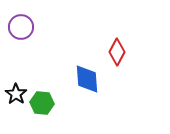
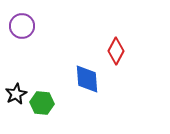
purple circle: moved 1 px right, 1 px up
red diamond: moved 1 px left, 1 px up
black star: rotated 10 degrees clockwise
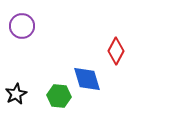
blue diamond: rotated 12 degrees counterclockwise
green hexagon: moved 17 px right, 7 px up
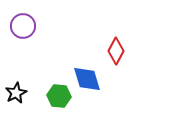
purple circle: moved 1 px right
black star: moved 1 px up
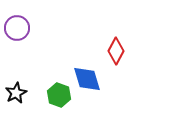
purple circle: moved 6 px left, 2 px down
green hexagon: moved 1 px up; rotated 15 degrees clockwise
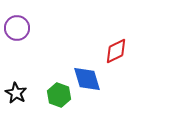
red diamond: rotated 36 degrees clockwise
black star: rotated 15 degrees counterclockwise
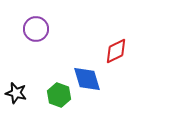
purple circle: moved 19 px right, 1 px down
black star: rotated 15 degrees counterclockwise
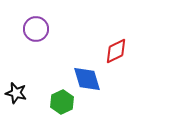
green hexagon: moved 3 px right, 7 px down; rotated 15 degrees clockwise
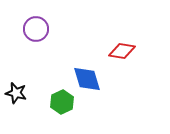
red diamond: moved 6 px right; rotated 36 degrees clockwise
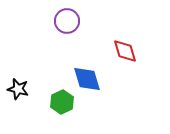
purple circle: moved 31 px right, 8 px up
red diamond: moved 3 px right; rotated 64 degrees clockwise
black star: moved 2 px right, 4 px up
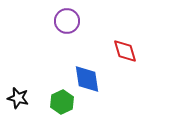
blue diamond: rotated 8 degrees clockwise
black star: moved 9 px down
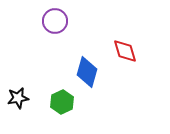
purple circle: moved 12 px left
blue diamond: moved 7 px up; rotated 24 degrees clockwise
black star: rotated 25 degrees counterclockwise
